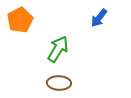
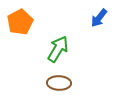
orange pentagon: moved 2 px down
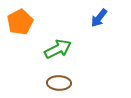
green arrow: rotated 32 degrees clockwise
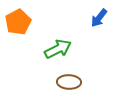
orange pentagon: moved 2 px left
brown ellipse: moved 10 px right, 1 px up
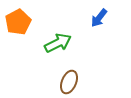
green arrow: moved 6 px up
brown ellipse: rotated 70 degrees counterclockwise
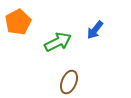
blue arrow: moved 4 px left, 12 px down
green arrow: moved 1 px up
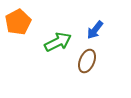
brown ellipse: moved 18 px right, 21 px up
